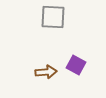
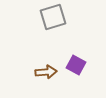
gray square: rotated 20 degrees counterclockwise
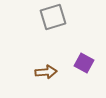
purple square: moved 8 px right, 2 px up
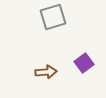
purple square: rotated 24 degrees clockwise
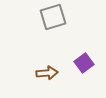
brown arrow: moved 1 px right, 1 px down
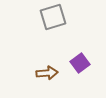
purple square: moved 4 px left
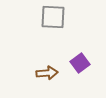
gray square: rotated 20 degrees clockwise
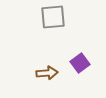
gray square: rotated 8 degrees counterclockwise
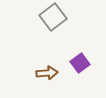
gray square: rotated 32 degrees counterclockwise
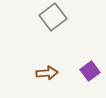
purple square: moved 10 px right, 8 px down
